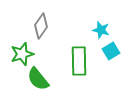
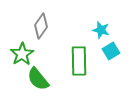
green star: rotated 15 degrees counterclockwise
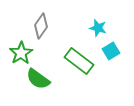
cyan star: moved 3 px left, 2 px up
green star: moved 1 px left, 1 px up
green rectangle: rotated 52 degrees counterclockwise
green semicircle: rotated 15 degrees counterclockwise
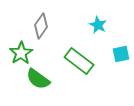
cyan star: moved 3 px up; rotated 12 degrees clockwise
cyan square: moved 10 px right, 3 px down; rotated 18 degrees clockwise
